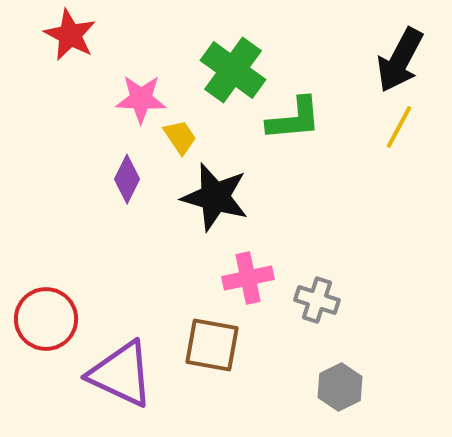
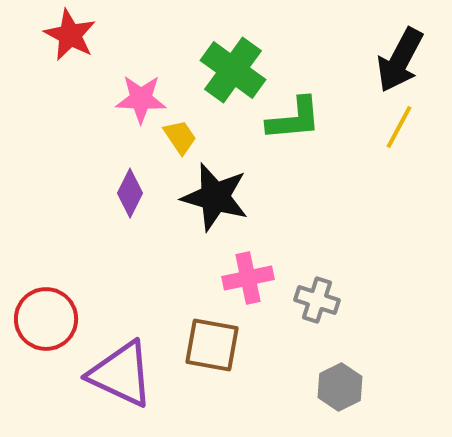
purple diamond: moved 3 px right, 14 px down
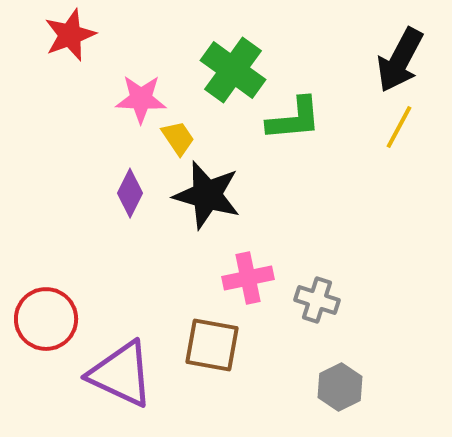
red star: rotated 24 degrees clockwise
yellow trapezoid: moved 2 px left, 1 px down
black star: moved 8 px left, 2 px up
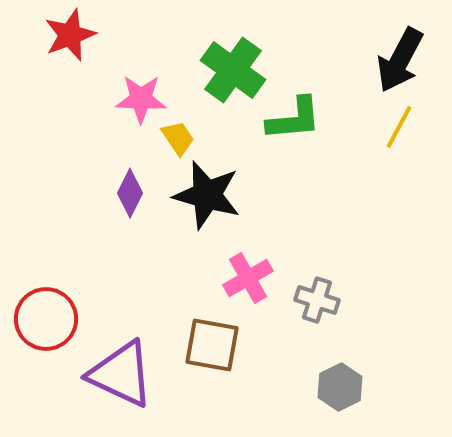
pink cross: rotated 18 degrees counterclockwise
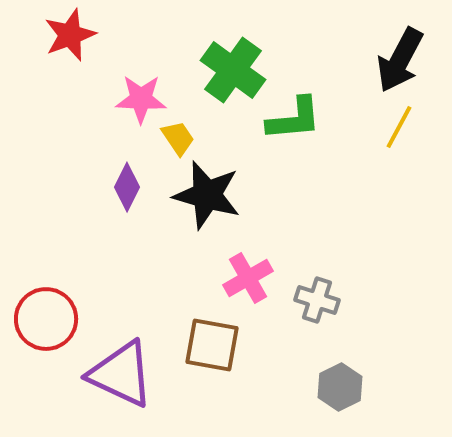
purple diamond: moved 3 px left, 6 px up
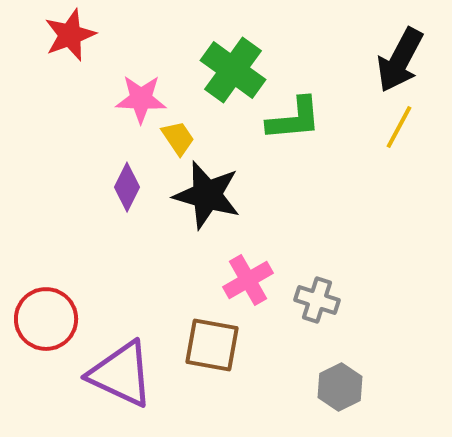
pink cross: moved 2 px down
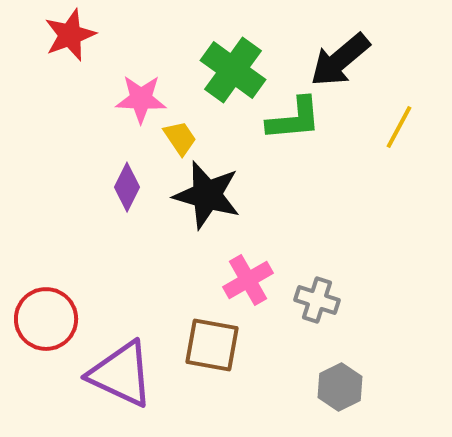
black arrow: moved 60 px left; rotated 22 degrees clockwise
yellow trapezoid: moved 2 px right
